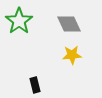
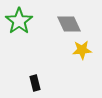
yellow star: moved 10 px right, 5 px up
black rectangle: moved 2 px up
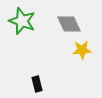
green star: moved 3 px right; rotated 16 degrees counterclockwise
black rectangle: moved 2 px right, 1 px down
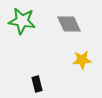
green star: rotated 12 degrees counterclockwise
yellow star: moved 10 px down
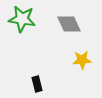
green star: moved 2 px up
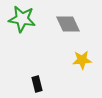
gray diamond: moved 1 px left
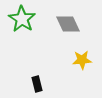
green star: rotated 24 degrees clockwise
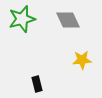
green star: rotated 24 degrees clockwise
gray diamond: moved 4 px up
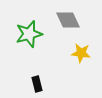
green star: moved 7 px right, 15 px down
yellow star: moved 1 px left, 7 px up; rotated 12 degrees clockwise
